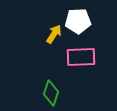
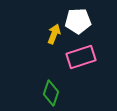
yellow arrow: rotated 12 degrees counterclockwise
pink rectangle: rotated 16 degrees counterclockwise
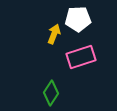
white pentagon: moved 2 px up
green diamond: rotated 15 degrees clockwise
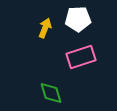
yellow arrow: moved 9 px left, 6 px up
green diamond: rotated 50 degrees counterclockwise
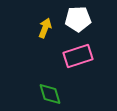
pink rectangle: moved 3 px left, 1 px up
green diamond: moved 1 px left, 1 px down
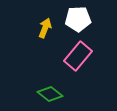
pink rectangle: rotated 32 degrees counterclockwise
green diamond: rotated 35 degrees counterclockwise
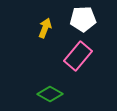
white pentagon: moved 5 px right
green diamond: rotated 10 degrees counterclockwise
